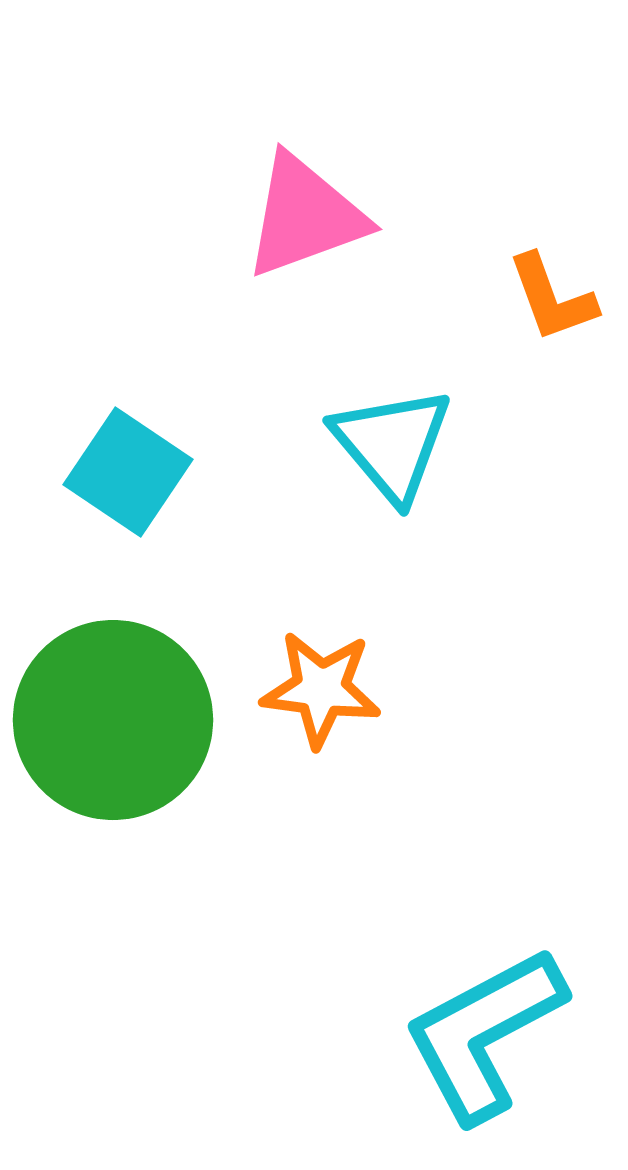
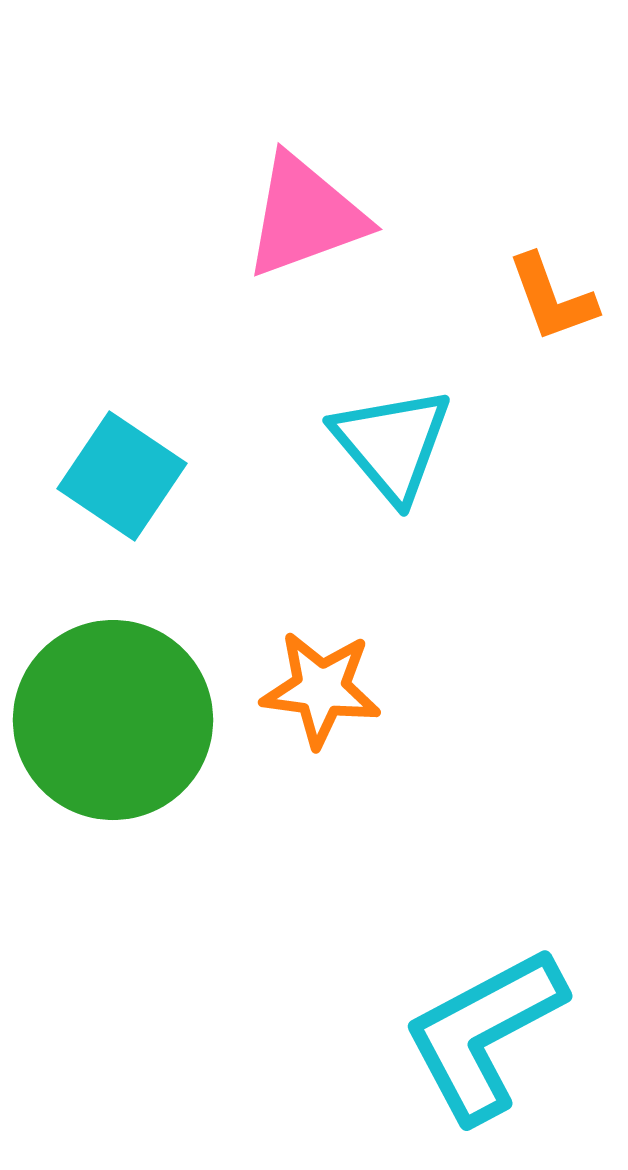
cyan square: moved 6 px left, 4 px down
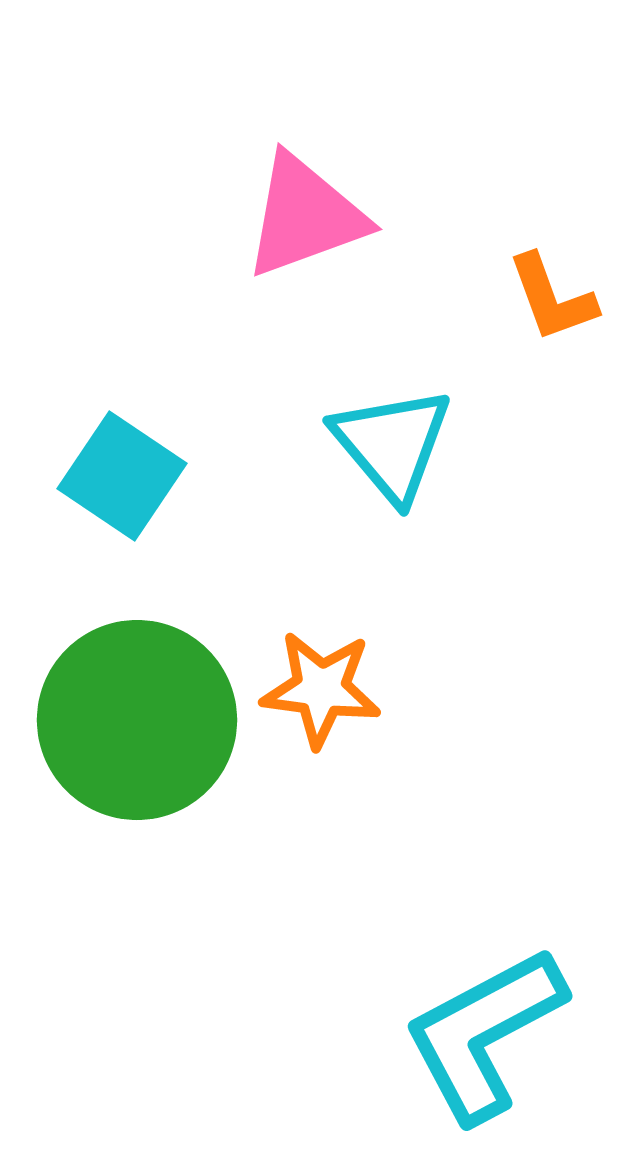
green circle: moved 24 px right
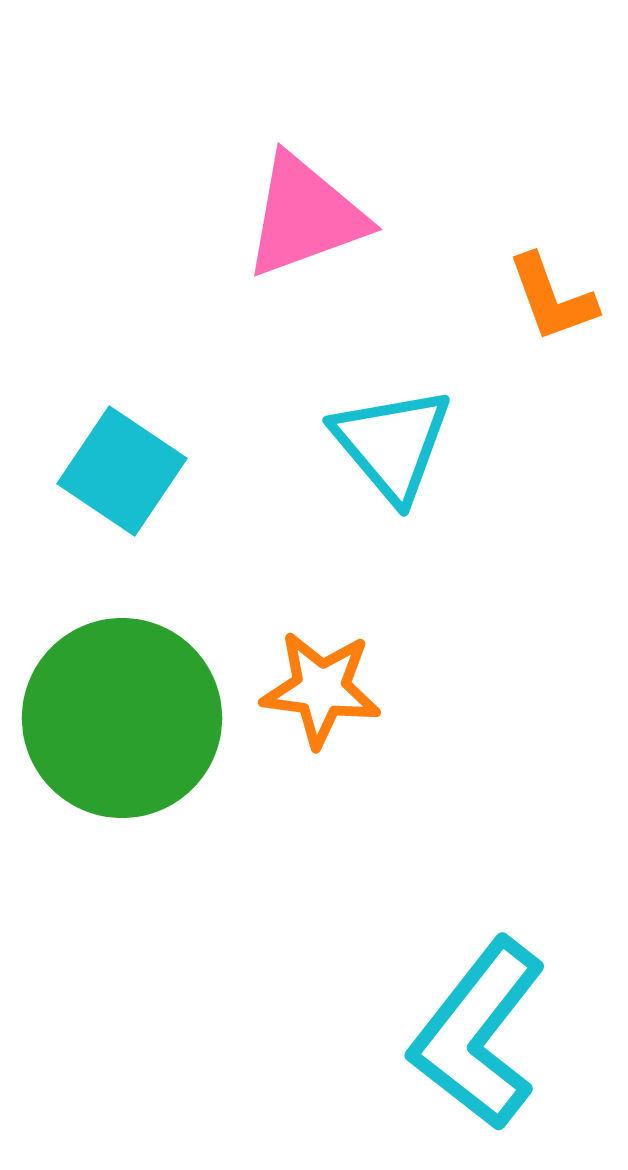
cyan square: moved 5 px up
green circle: moved 15 px left, 2 px up
cyan L-shape: moved 6 px left; rotated 24 degrees counterclockwise
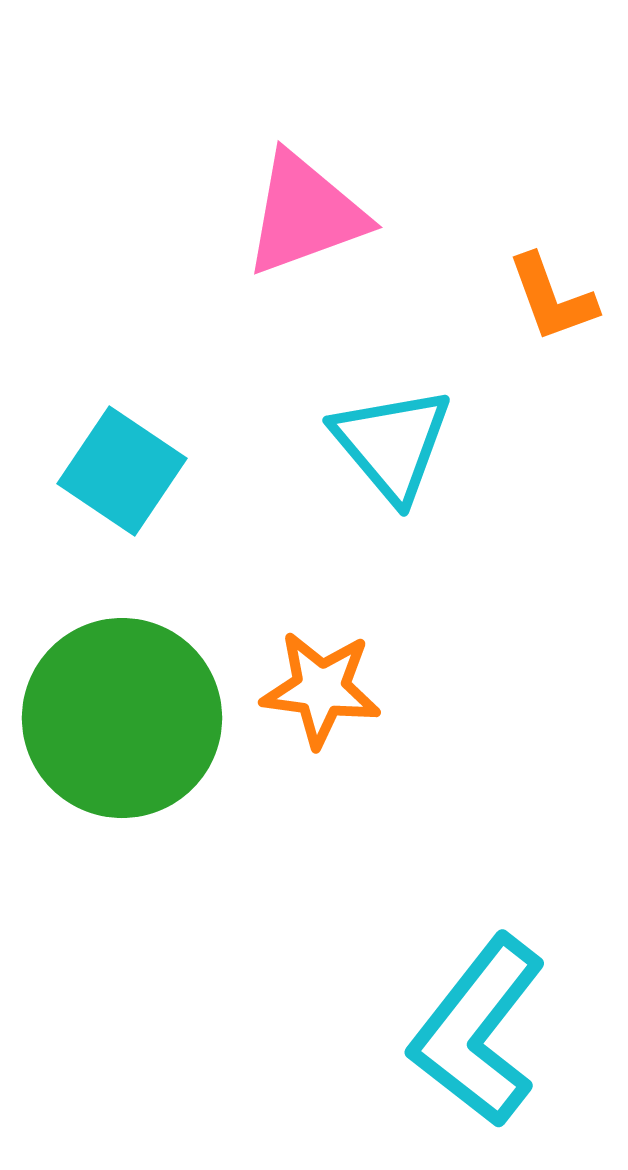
pink triangle: moved 2 px up
cyan L-shape: moved 3 px up
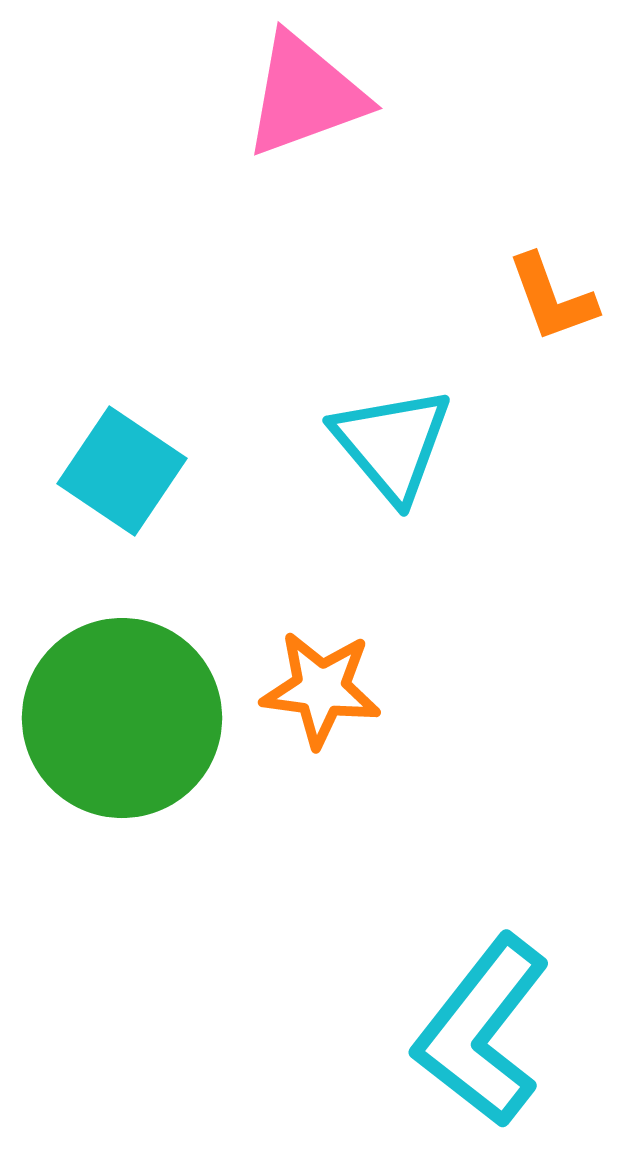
pink triangle: moved 119 px up
cyan L-shape: moved 4 px right
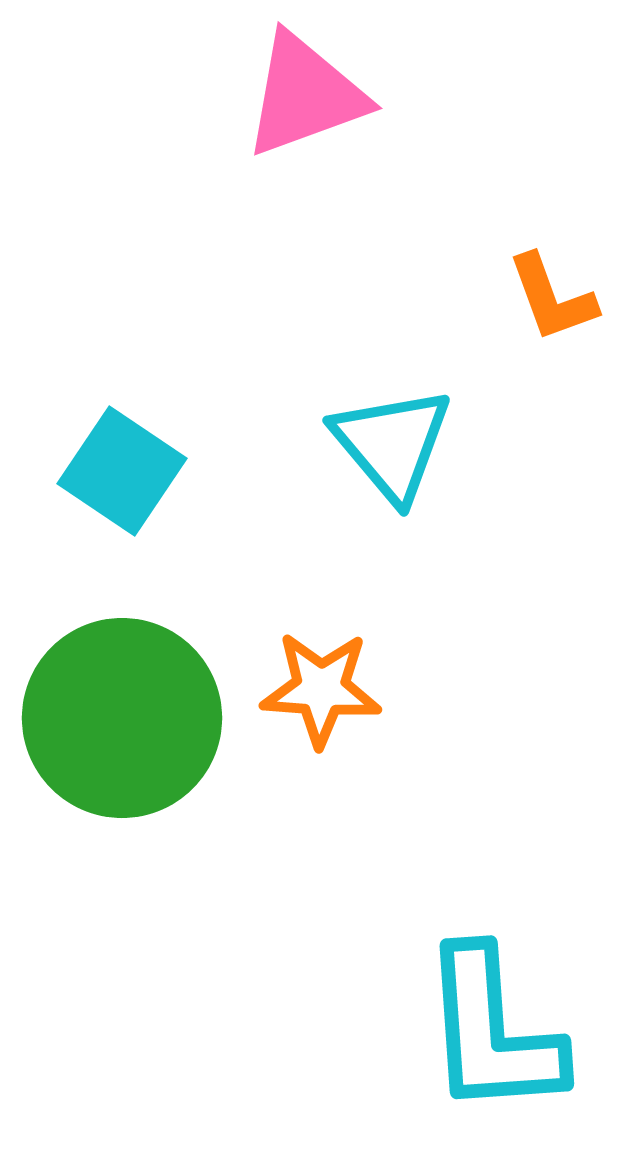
orange star: rotated 3 degrees counterclockwise
cyan L-shape: moved 10 px right, 1 px down; rotated 42 degrees counterclockwise
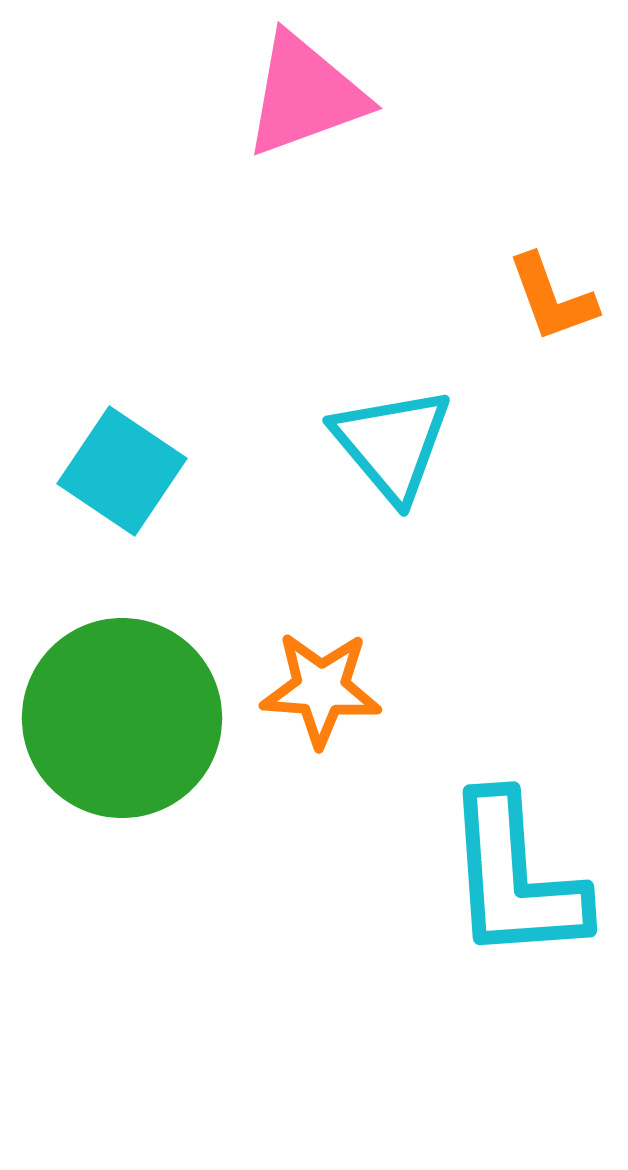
cyan L-shape: moved 23 px right, 154 px up
